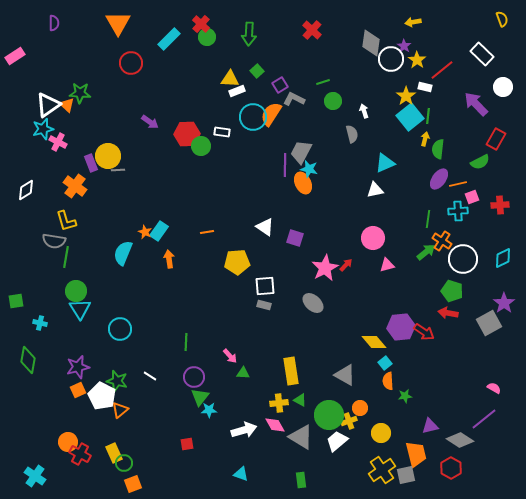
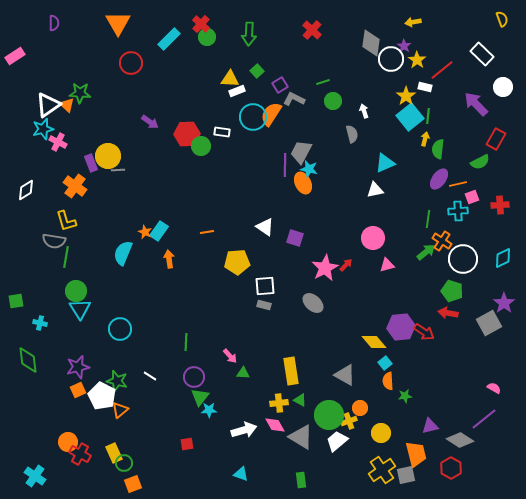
green diamond at (28, 360): rotated 16 degrees counterclockwise
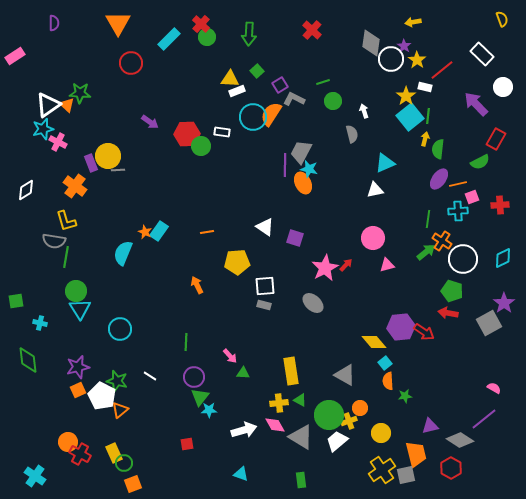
orange arrow at (169, 259): moved 28 px right, 26 px down; rotated 18 degrees counterclockwise
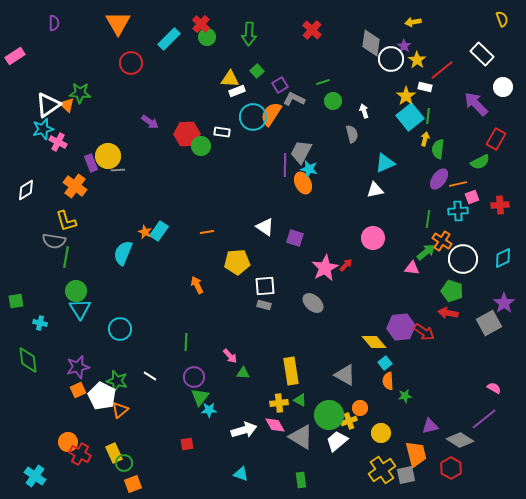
pink triangle at (387, 265): moved 25 px right, 3 px down; rotated 21 degrees clockwise
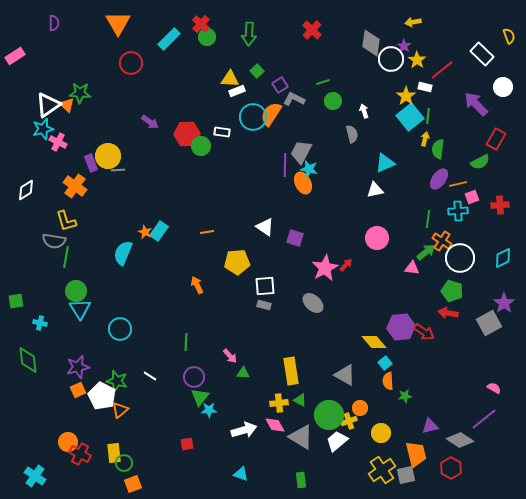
yellow semicircle at (502, 19): moved 7 px right, 17 px down
pink circle at (373, 238): moved 4 px right
white circle at (463, 259): moved 3 px left, 1 px up
yellow rectangle at (114, 453): rotated 18 degrees clockwise
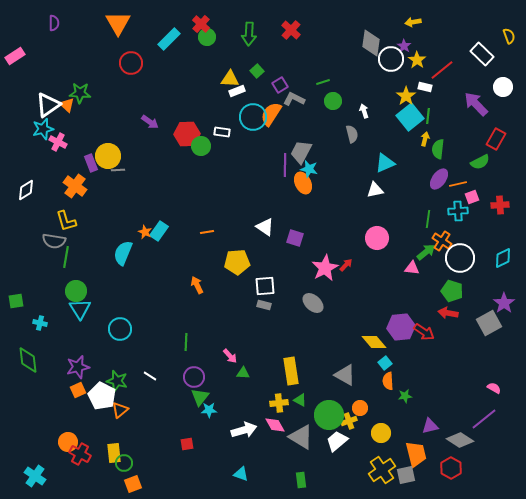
red cross at (312, 30): moved 21 px left
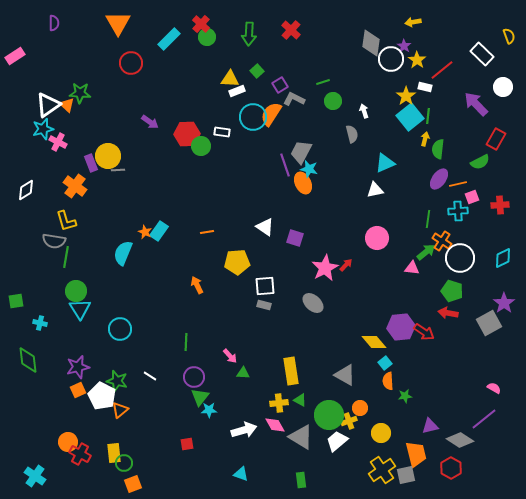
purple line at (285, 165): rotated 20 degrees counterclockwise
